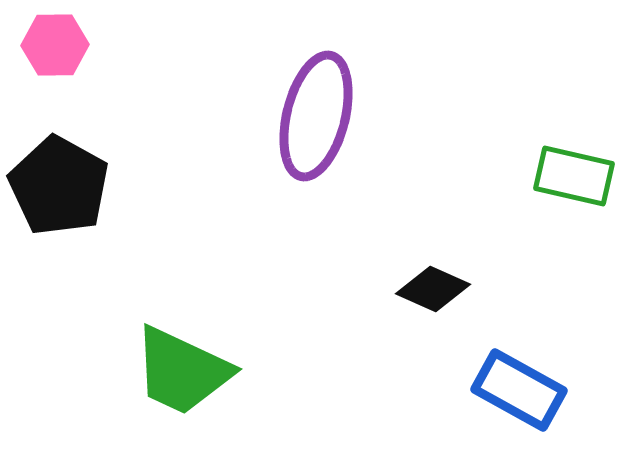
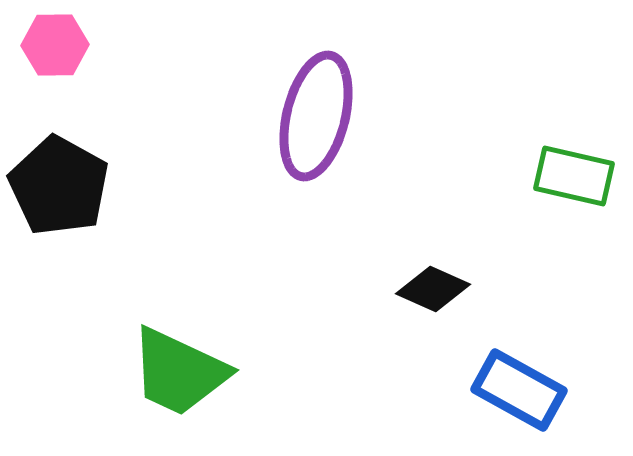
green trapezoid: moved 3 px left, 1 px down
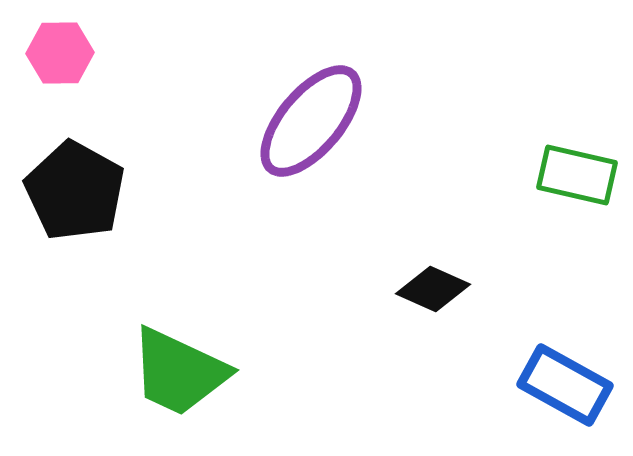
pink hexagon: moved 5 px right, 8 px down
purple ellipse: moved 5 px left, 5 px down; rotated 26 degrees clockwise
green rectangle: moved 3 px right, 1 px up
black pentagon: moved 16 px right, 5 px down
blue rectangle: moved 46 px right, 5 px up
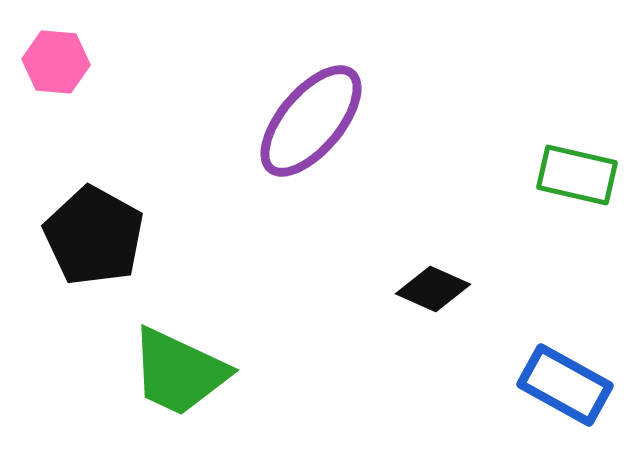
pink hexagon: moved 4 px left, 9 px down; rotated 6 degrees clockwise
black pentagon: moved 19 px right, 45 px down
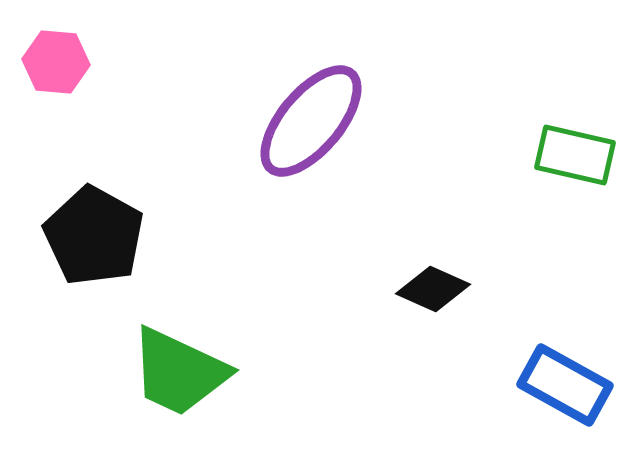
green rectangle: moved 2 px left, 20 px up
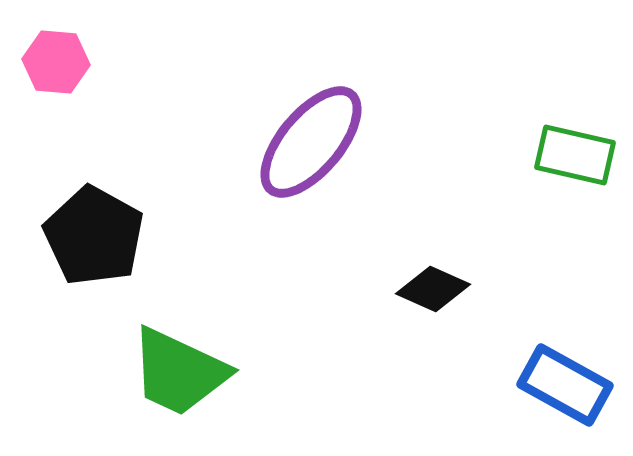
purple ellipse: moved 21 px down
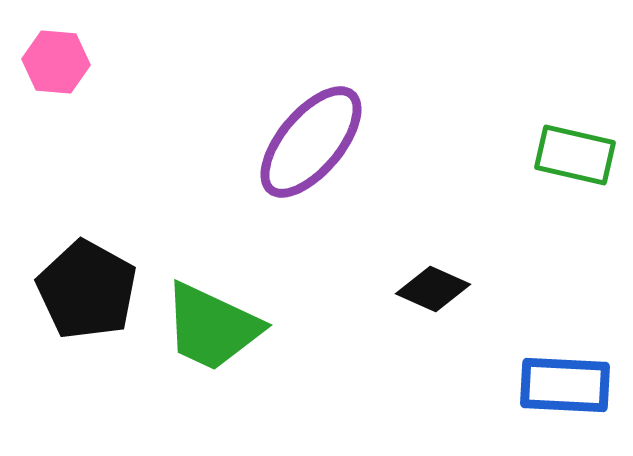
black pentagon: moved 7 px left, 54 px down
green trapezoid: moved 33 px right, 45 px up
blue rectangle: rotated 26 degrees counterclockwise
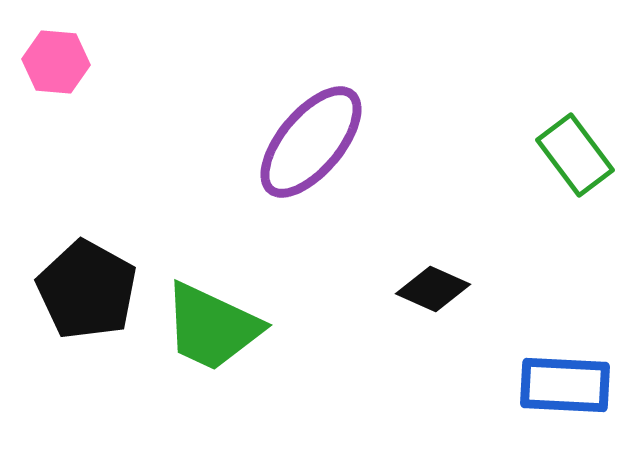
green rectangle: rotated 40 degrees clockwise
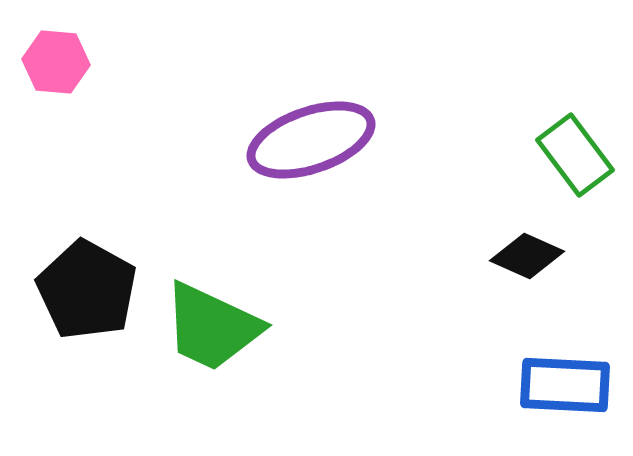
purple ellipse: moved 2 px up; rotated 31 degrees clockwise
black diamond: moved 94 px right, 33 px up
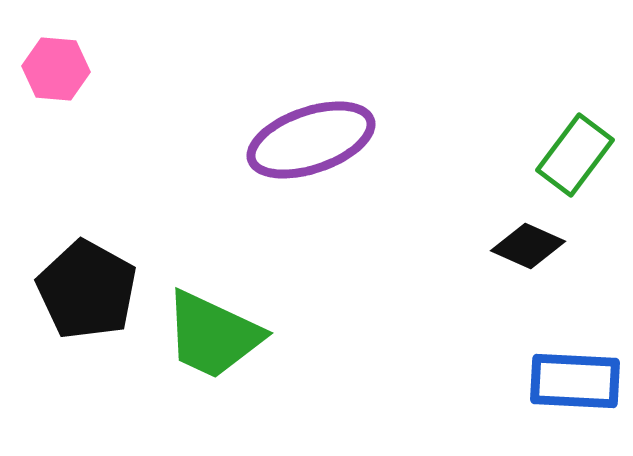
pink hexagon: moved 7 px down
green rectangle: rotated 74 degrees clockwise
black diamond: moved 1 px right, 10 px up
green trapezoid: moved 1 px right, 8 px down
blue rectangle: moved 10 px right, 4 px up
